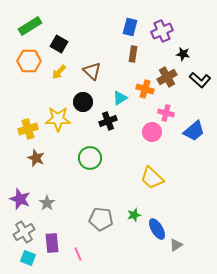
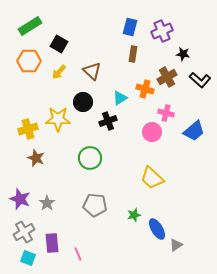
gray pentagon: moved 6 px left, 14 px up
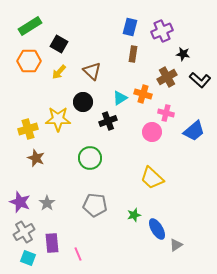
orange cross: moved 2 px left, 5 px down
purple star: moved 3 px down
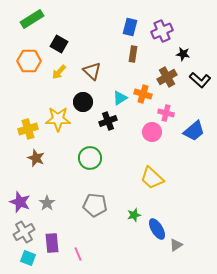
green rectangle: moved 2 px right, 7 px up
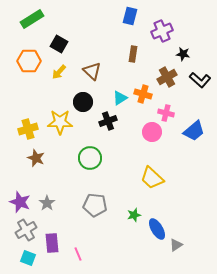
blue rectangle: moved 11 px up
yellow star: moved 2 px right, 3 px down
gray cross: moved 2 px right, 2 px up
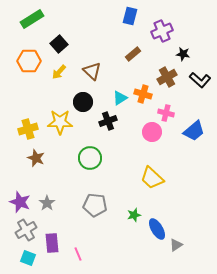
black square: rotated 18 degrees clockwise
brown rectangle: rotated 42 degrees clockwise
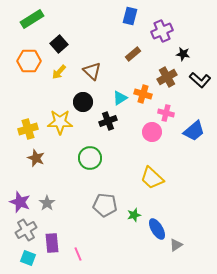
gray pentagon: moved 10 px right
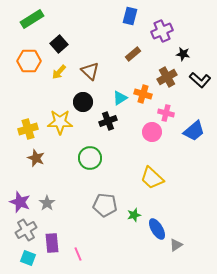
brown triangle: moved 2 px left
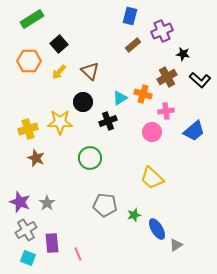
brown rectangle: moved 9 px up
pink cross: moved 2 px up; rotated 21 degrees counterclockwise
